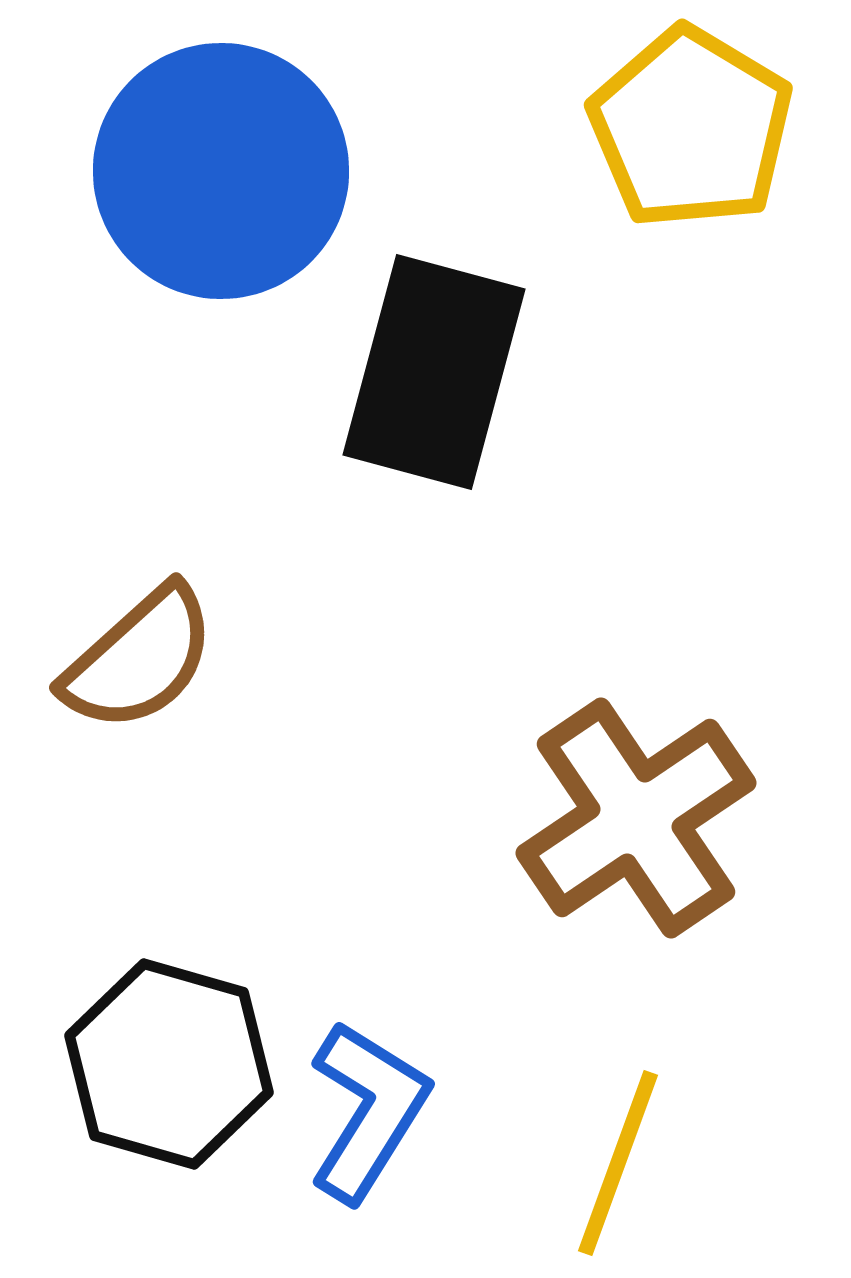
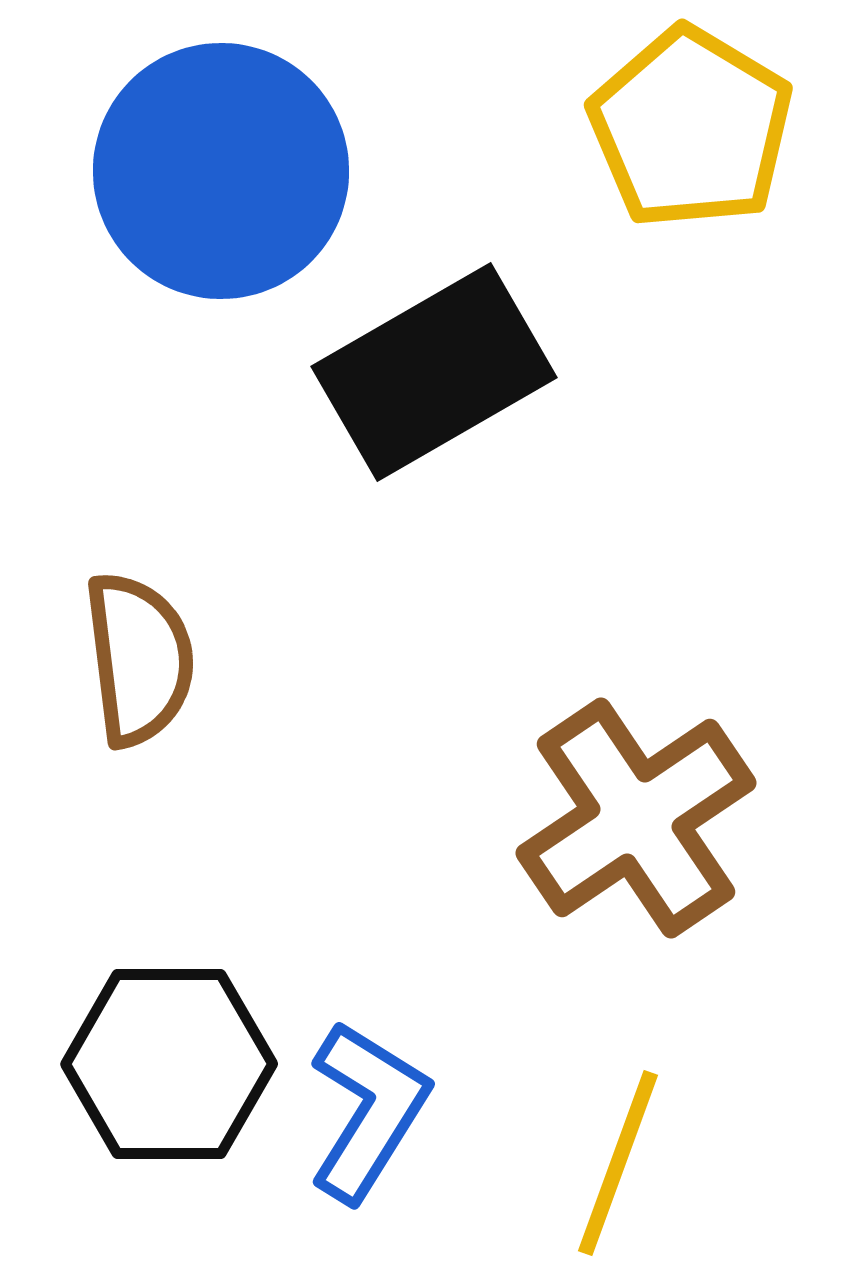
black rectangle: rotated 45 degrees clockwise
brown semicircle: rotated 55 degrees counterclockwise
black hexagon: rotated 16 degrees counterclockwise
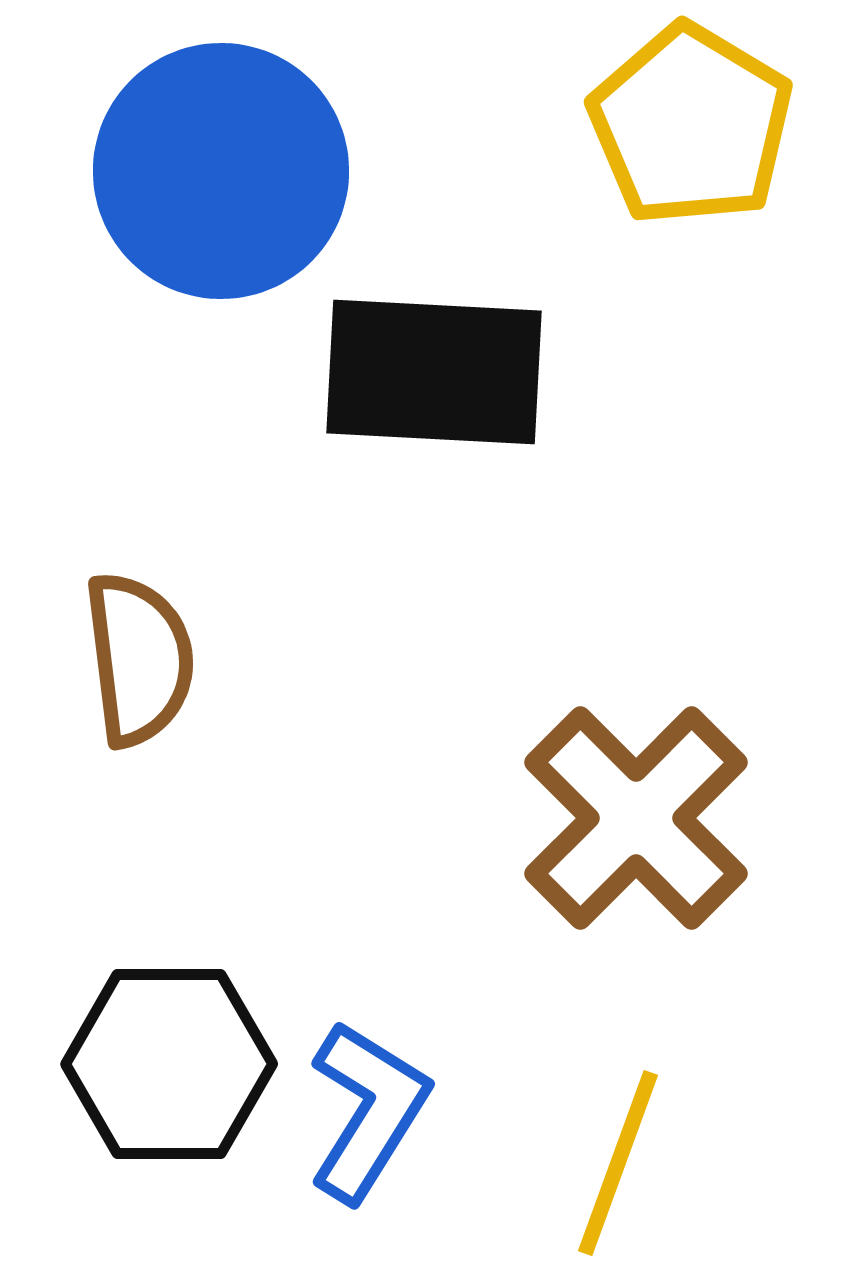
yellow pentagon: moved 3 px up
black rectangle: rotated 33 degrees clockwise
brown cross: rotated 11 degrees counterclockwise
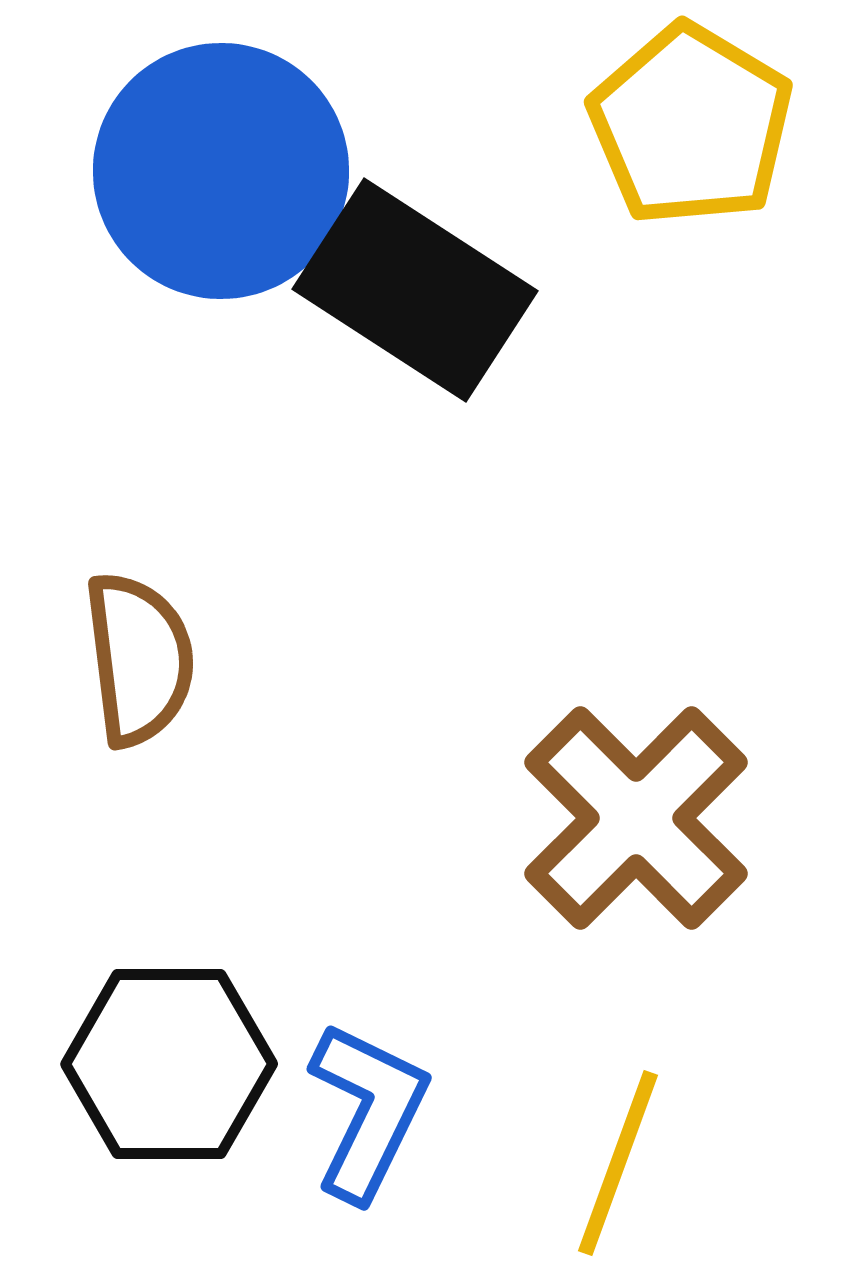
black rectangle: moved 19 px left, 82 px up; rotated 30 degrees clockwise
blue L-shape: rotated 6 degrees counterclockwise
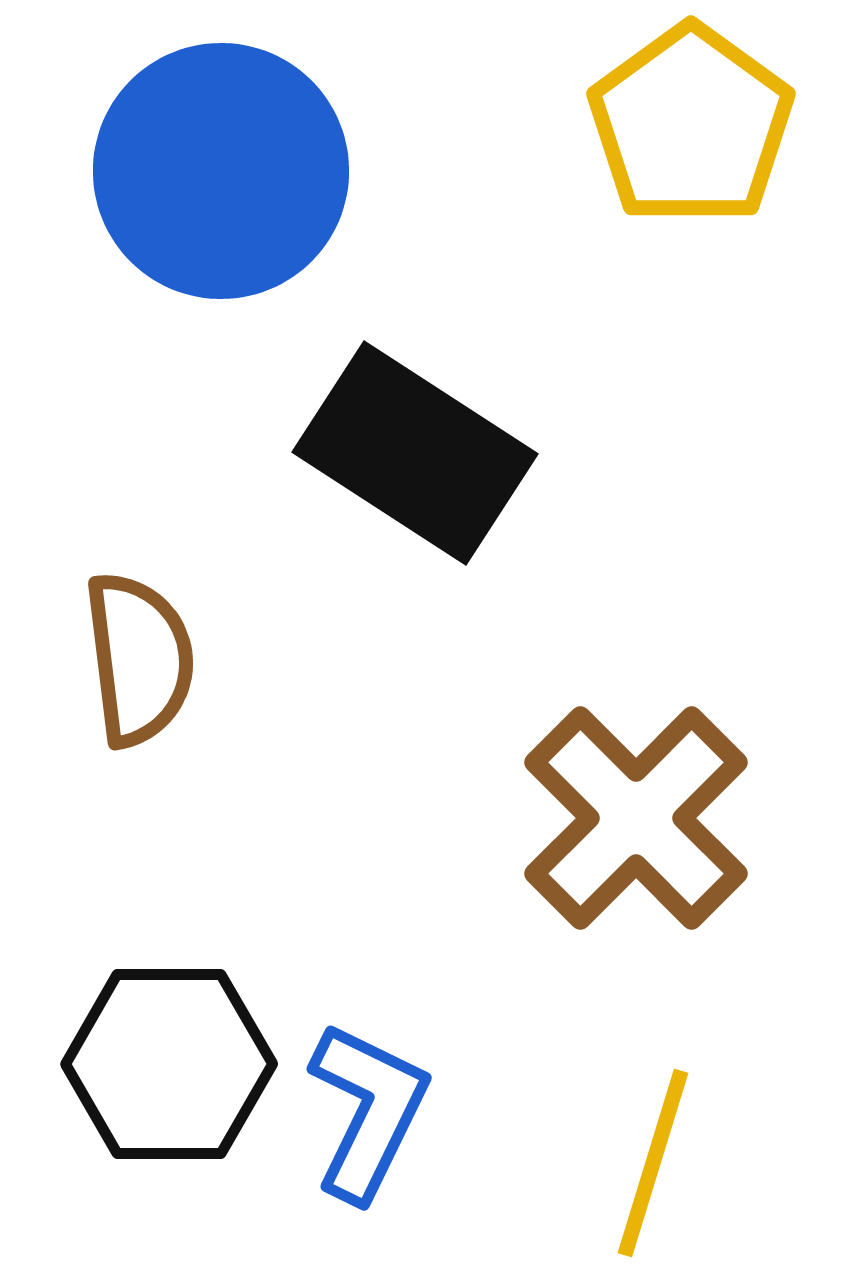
yellow pentagon: rotated 5 degrees clockwise
black rectangle: moved 163 px down
yellow line: moved 35 px right; rotated 3 degrees counterclockwise
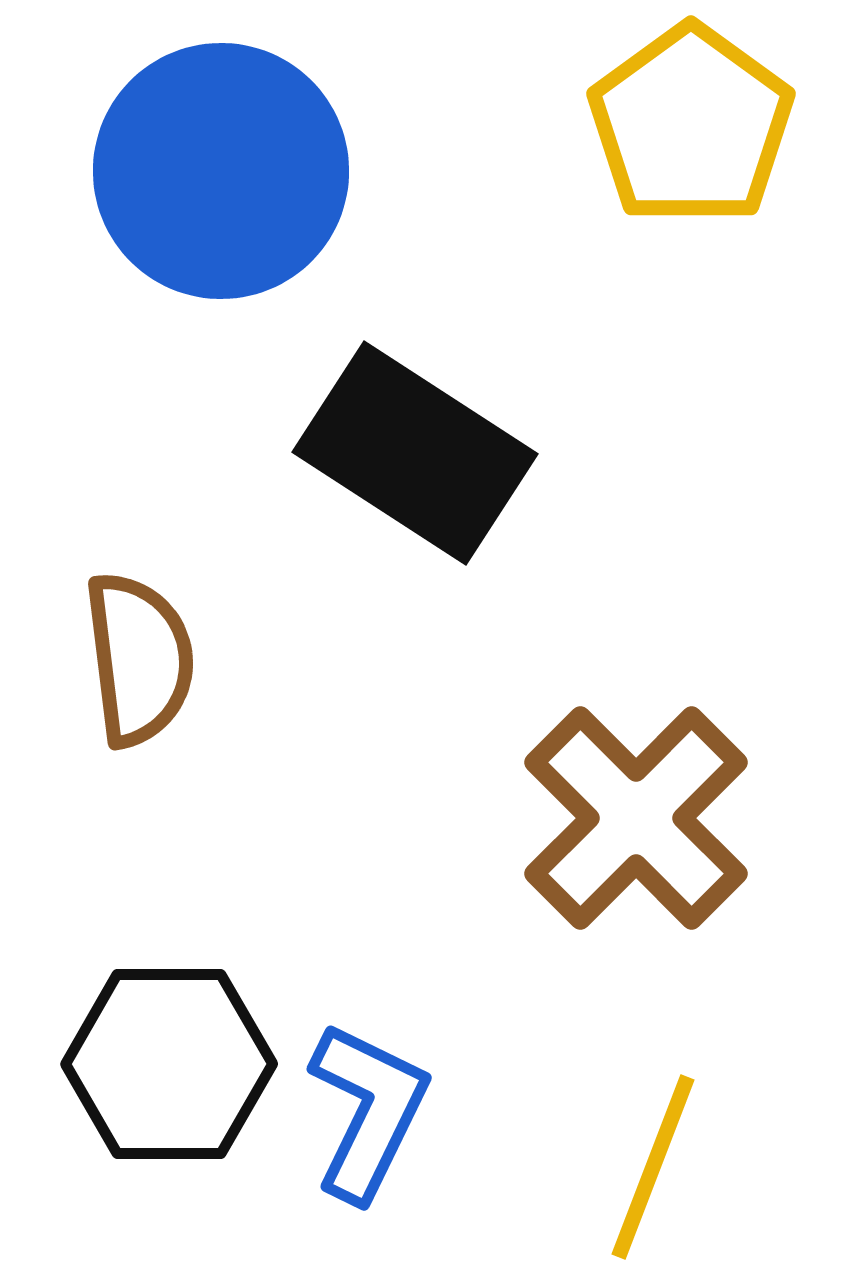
yellow line: moved 4 px down; rotated 4 degrees clockwise
